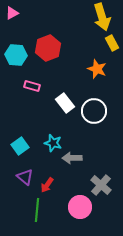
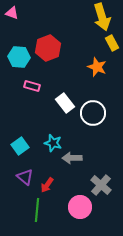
pink triangle: rotated 48 degrees clockwise
cyan hexagon: moved 3 px right, 2 px down
orange star: moved 2 px up
white circle: moved 1 px left, 2 px down
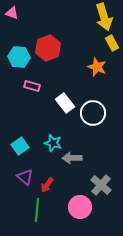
yellow arrow: moved 2 px right
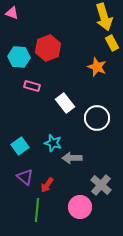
white circle: moved 4 px right, 5 px down
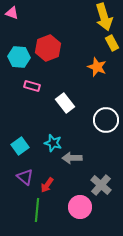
white circle: moved 9 px right, 2 px down
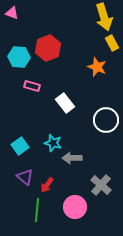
pink circle: moved 5 px left
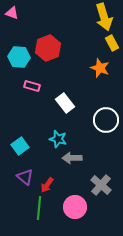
orange star: moved 3 px right, 1 px down
cyan star: moved 5 px right, 4 px up
green line: moved 2 px right, 2 px up
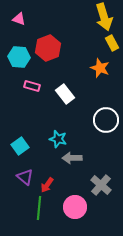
pink triangle: moved 7 px right, 6 px down
white rectangle: moved 9 px up
